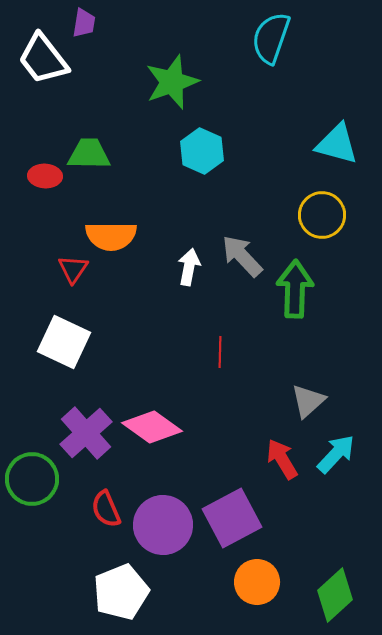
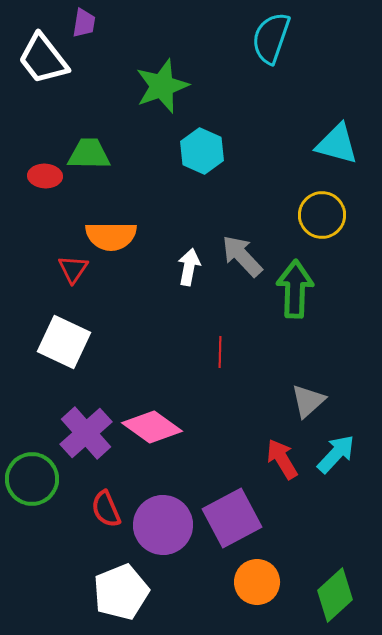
green star: moved 10 px left, 4 px down
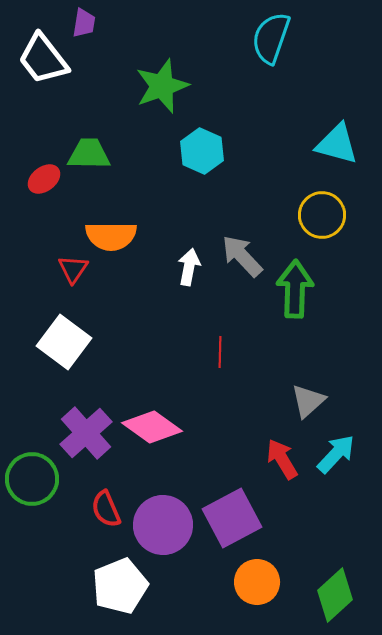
red ellipse: moved 1 px left, 3 px down; rotated 40 degrees counterclockwise
white square: rotated 12 degrees clockwise
white pentagon: moved 1 px left, 6 px up
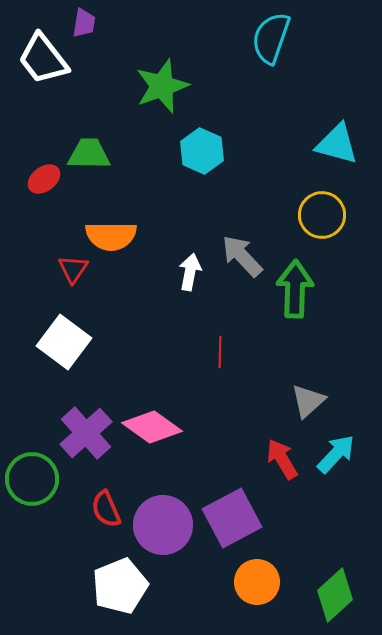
white arrow: moved 1 px right, 5 px down
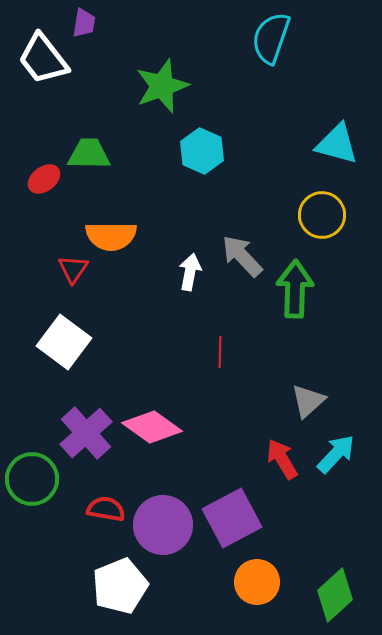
red semicircle: rotated 123 degrees clockwise
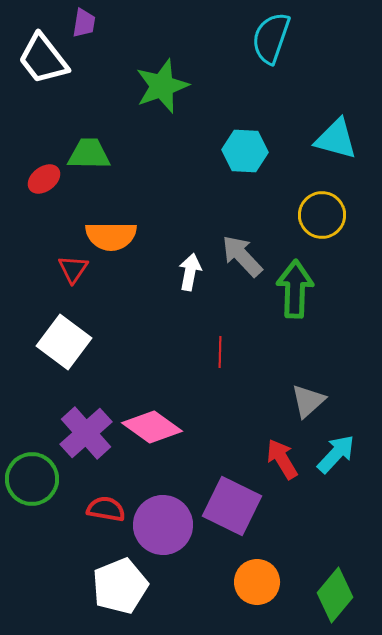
cyan triangle: moved 1 px left, 5 px up
cyan hexagon: moved 43 px right; rotated 21 degrees counterclockwise
purple square: moved 12 px up; rotated 36 degrees counterclockwise
green diamond: rotated 8 degrees counterclockwise
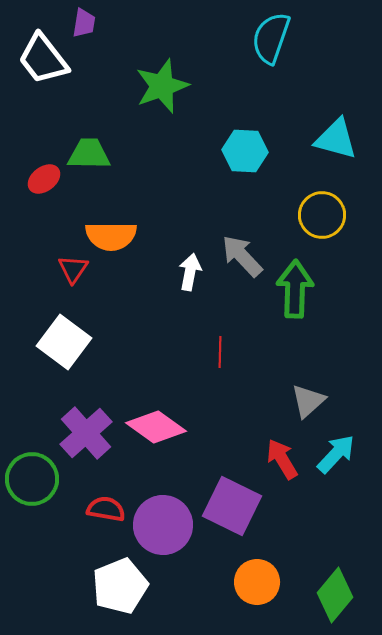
pink diamond: moved 4 px right
